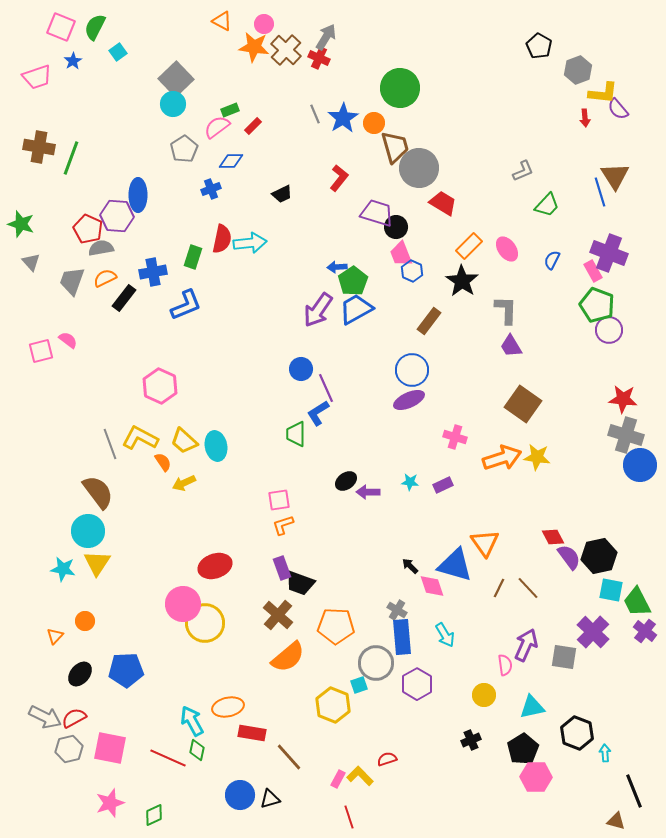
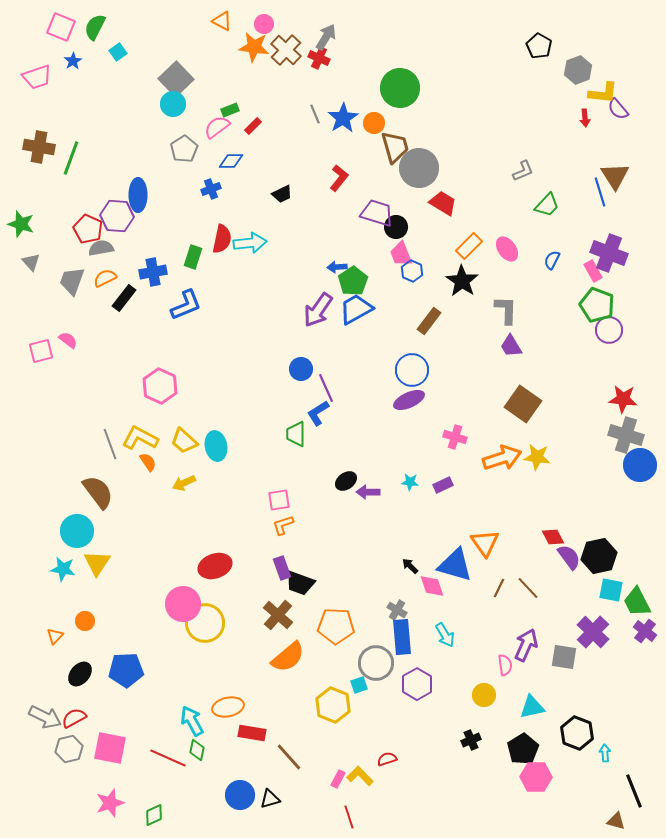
orange semicircle at (163, 462): moved 15 px left
cyan circle at (88, 531): moved 11 px left
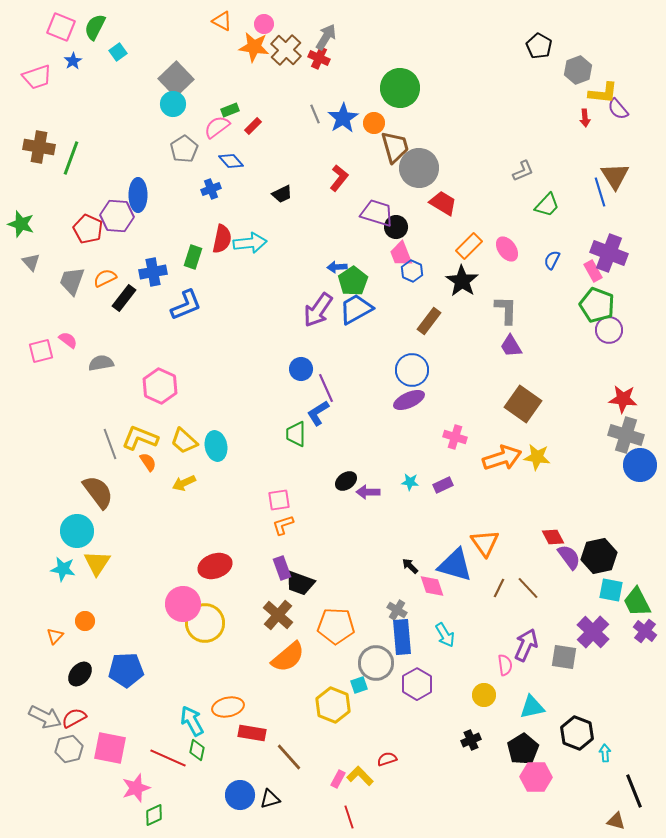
blue diamond at (231, 161): rotated 50 degrees clockwise
gray semicircle at (101, 248): moved 115 px down
yellow L-shape at (140, 438): rotated 6 degrees counterclockwise
pink star at (110, 803): moved 26 px right, 15 px up
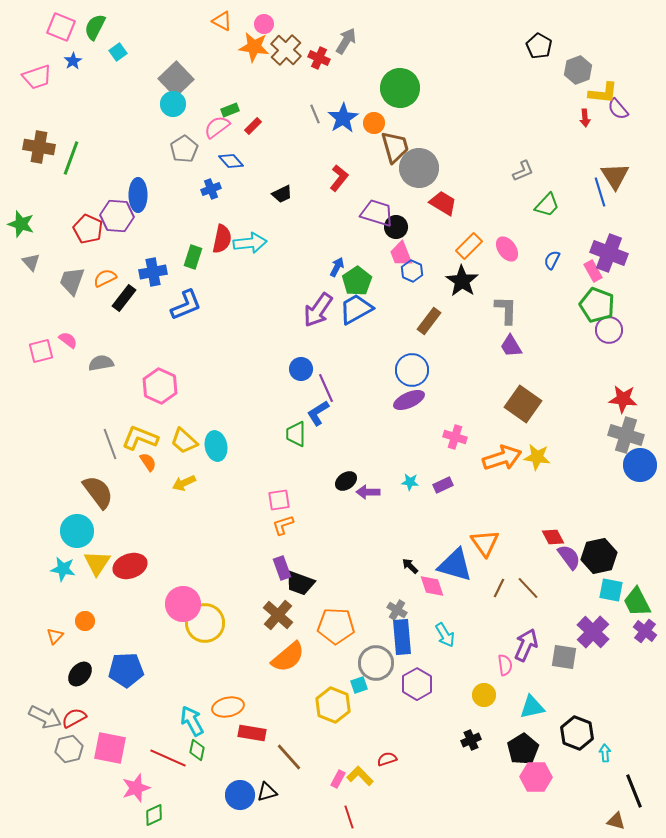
gray arrow at (326, 37): moved 20 px right, 4 px down
blue arrow at (337, 267): rotated 120 degrees clockwise
green pentagon at (353, 281): moved 4 px right
red ellipse at (215, 566): moved 85 px left
black triangle at (270, 799): moved 3 px left, 7 px up
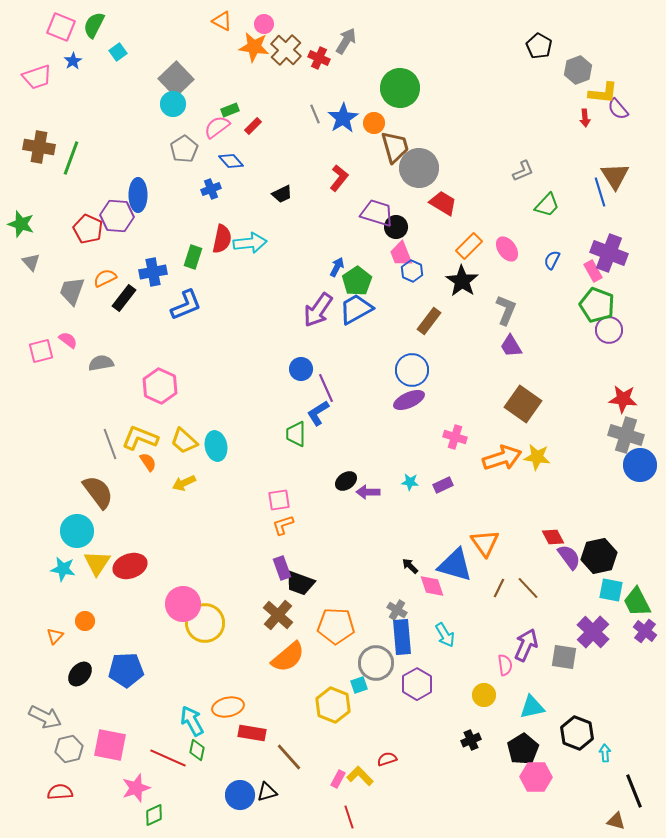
green semicircle at (95, 27): moved 1 px left, 2 px up
gray trapezoid at (72, 281): moved 10 px down
gray L-shape at (506, 310): rotated 20 degrees clockwise
red semicircle at (74, 718): moved 14 px left, 74 px down; rotated 25 degrees clockwise
pink square at (110, 748): moved 3 px up
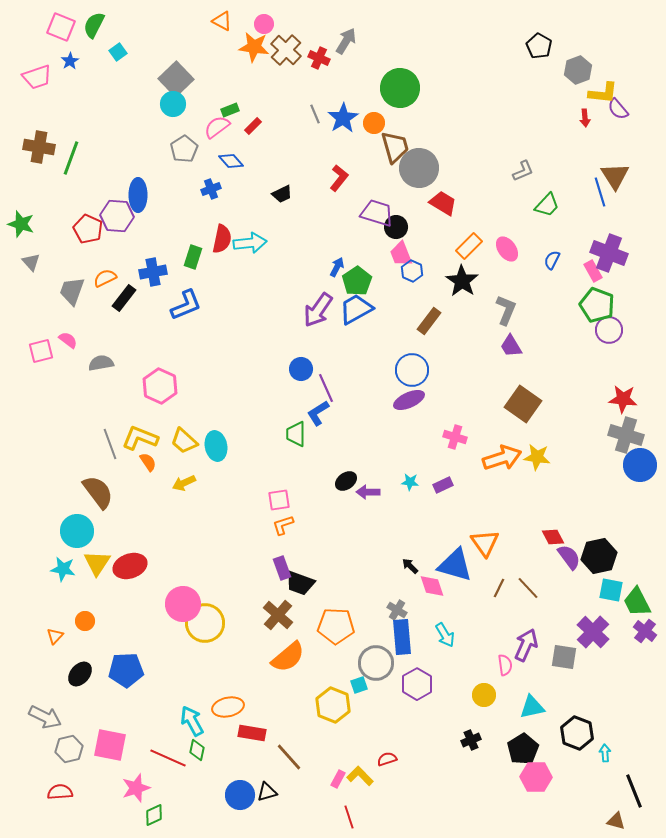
blue star at (73, 61): moved 3 px left
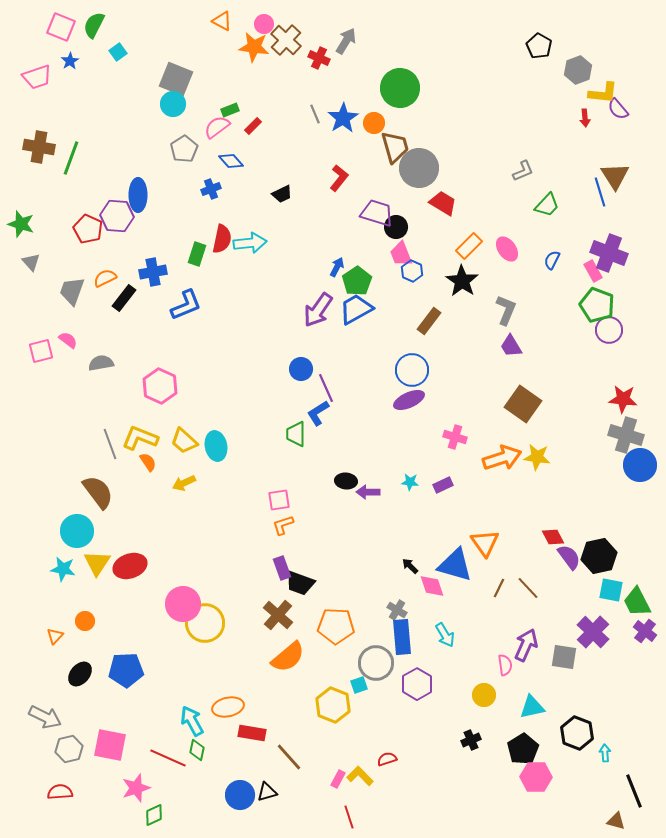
brown cross at (286, 50): moved 10 px up
gray square at (176, 79): rotated 24 degrees counterclockwise
green rectangle at (193, 257): moved 4 px right, 3 px up
black ellipse at (346, 481): rotated 40 degrees clockwise
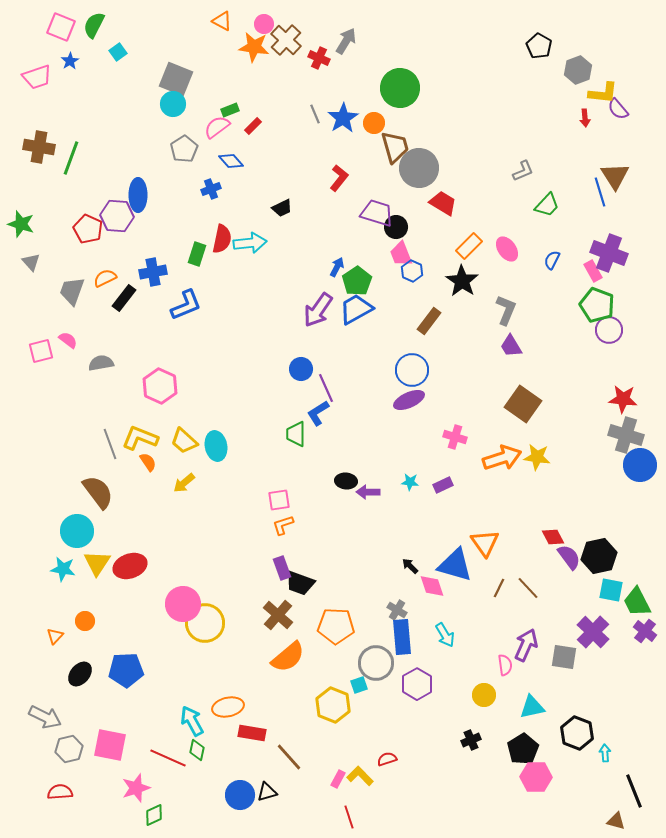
black trapezoid at (282, 194): moved 14 px down
yellow arrow at (184, 483): rotated 15 degrees counterclockwise
